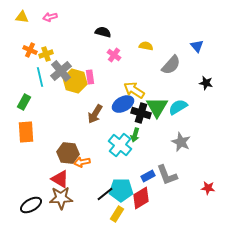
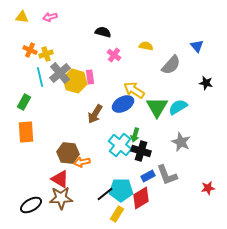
gray cross: moved 1 px left, 2 px down
black cross: moved 38 px down
red star: rotated 16 degrees counterclockwise
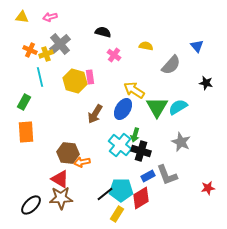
gray cross: moved 29 px up
blue ellipse: moved 5 px down; rotated 30 degrees counterclockwise
black ellipse: rotated 15 degrees counterclockwise
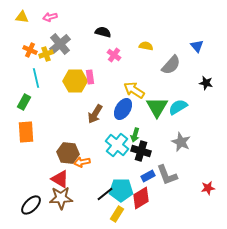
cyan line: moved 4 px left, 1 px down
yellow hexagon: rotated 15 degrees counterclockwise
cyan cross: moved 3 px left
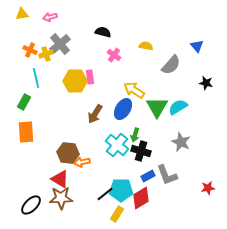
yellow triangle: moved 3 px up; rotated 16 degrees counterclockwise
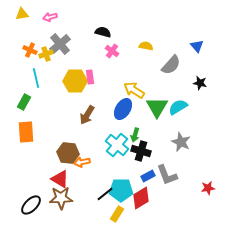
pink cross: moved 2 px left, 4 px up
black star: moved 6 px left
brown arrow: moved 8 px left, 1 px down
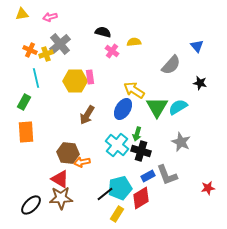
yellow semicircle: moved 12 px left, 4 px up; rotated 16 degrees counterclockwise
green arrow: moved 2 px right, 1 px up
cyan pentagon: moved 1 px left, 2 px up; rotated 15 degrees counterclockwise
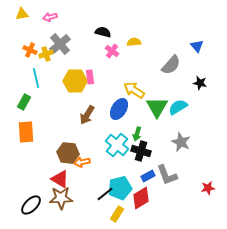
blue ellipse: moved 4 px left
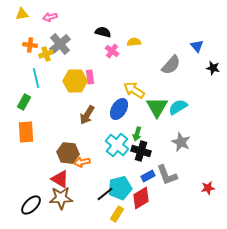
orange cross: moved 5 px up; rotated 16 degrees counterclockwise
black star: moved 13 px right, 15 px up
